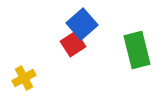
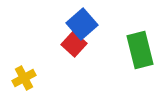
red square: moved 1 px right; rotated 15 degrees counterclockwise
green rectangle: moved 3 px right
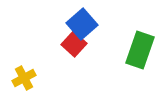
green rectangle: rotated 33 degrees clockwise
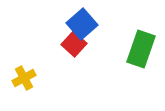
green rectangle: moved 1 px right, 1 px up
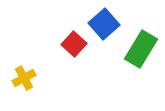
blue square: moved 22 px right
green rectangle: rotated 12 degrees clockwise
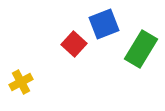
blue square: rotated 20 degrees clockwise
yellow cross: moved 3 px left, 4 px down
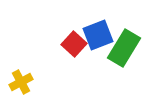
blue square: moved 6 px left, 11 px down
green rectangle: moved 17 px left, 1 px up
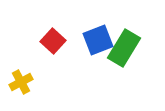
blue square: moved 5 px down
red square: moved 21 px left, 3 px up
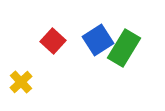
blue square: rotated 12 degrees counterclockwise
yellow cross: rotated 15 degrees counterclockwise
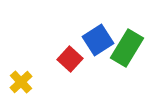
red square: moved 17 px right, 18 px down
green rectangle: moved 3 px right
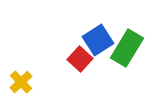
red square: moved 10 px right
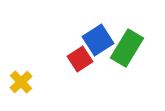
red square: rotated 15 degrees clockwise
